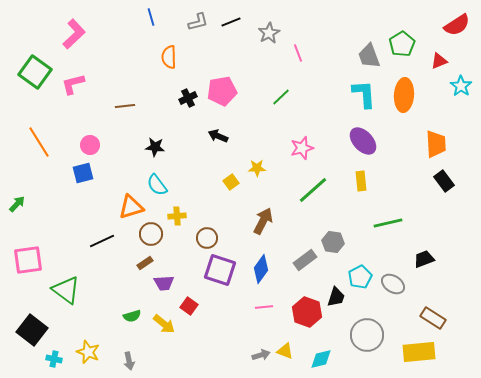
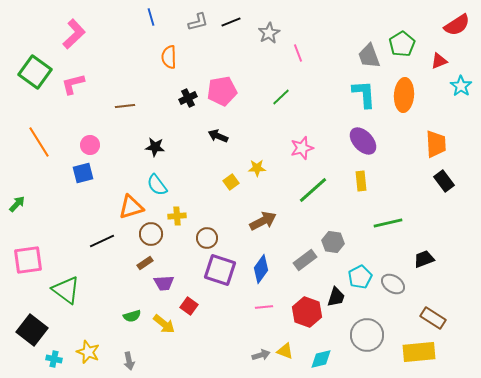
brown arrow at (263, 221): rotated 36 degrees clockwise
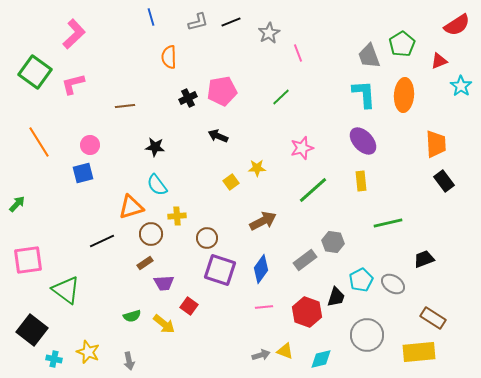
cyan pentagon at (360, 277): moved 1 px right, 3 px down
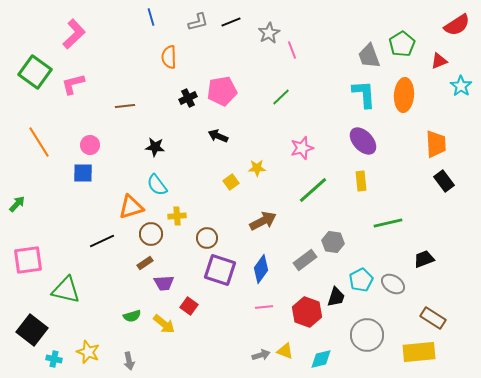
pink line at (298, 53): moved 6 px left, 3 px up
blue square at (83, 173): rotated 15 degrees clockwise
green triangle at (66, 290): rotated 24 degrees counterclockwise
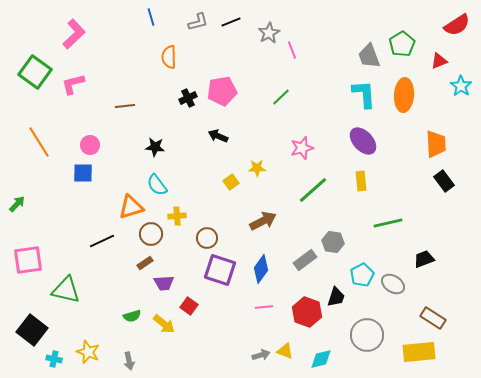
cyan pentagon at (361, 280): moved 1 px right, 5 px up
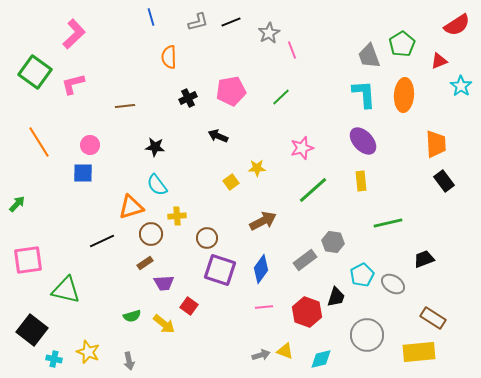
pink pentagon at (222, 91): moved 9 px right
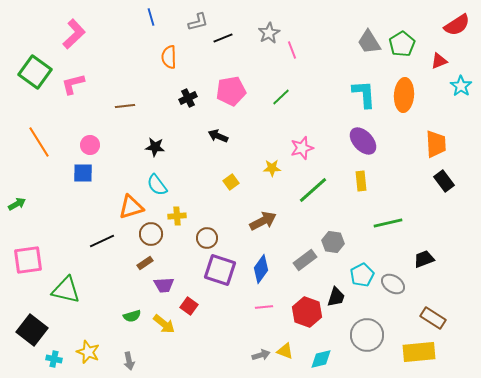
black line at (231, 22): moved 8 px left, 16 px down
gray trapezoid at (369, 56): moved 14 px up; rotated 12 degrees counterclockwise
yellow star at (257, 168): moved 15 px right
green arrow at (17, 204): rotated 18 degrees clockwise
purple trapezoid at (164, 283): moved 2 px down
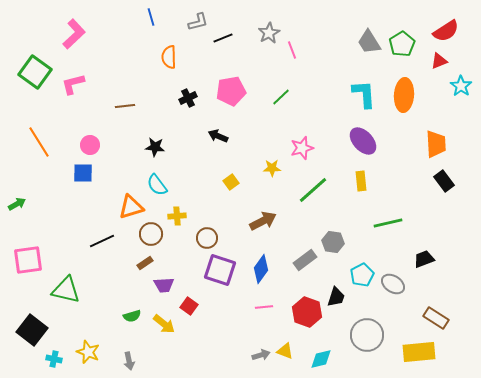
red semicircle at (457, 25): moved 11 px left, 6 px down
brown rectangle at (433, 318): moved 3 px right
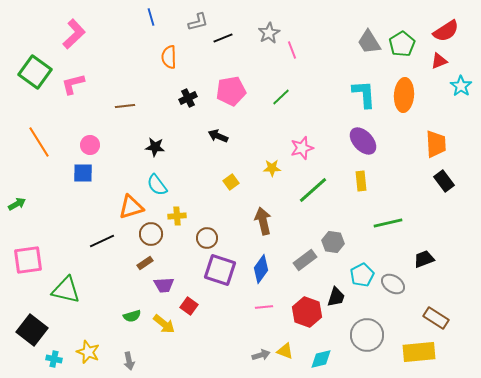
brown arrow at (263, 221): rotated 76 degrees counterclockwise
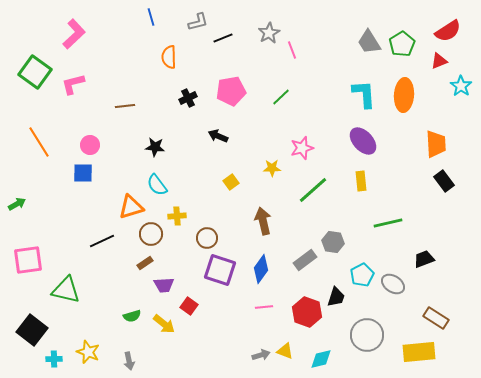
red semicircle at (446, 31): moved 2 px right
cyan cross at (54, 359): rotated 14 degrees counterclockwise
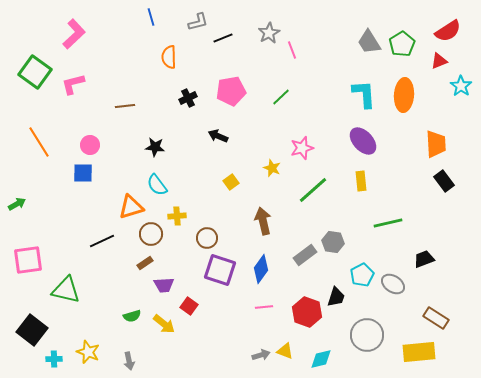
yellow star at (272, 168): rotated 24 degrees clockwise
gray rectangle at (305, 260): moved 5 px up
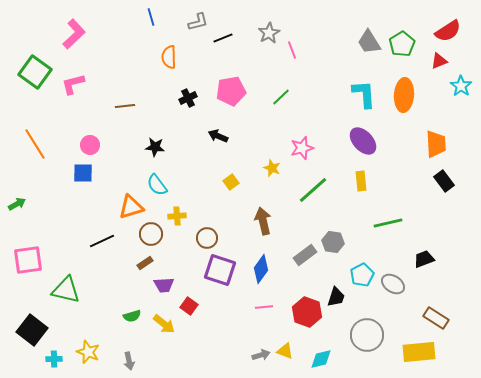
orange line at (39, 142): moved 4 px left, 2 px down
